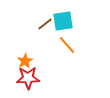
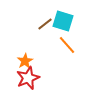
cyan square: rotated 25 degrees clockwise
red star: rotated 20 degrees counterclockwise
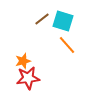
brown line: moved 3 px left, 5 px up
orange star: moved 2 px left; rotated 14 degrees clockwise
red star: rotated 15 degrees clockwise
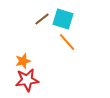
cyan square: moved 2 px up
orange line: moved 3 px up
red star: moved 1 px left, 2 px down
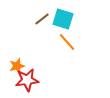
orange star: moved 6 px left, 5 px down
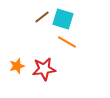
brown line: moved 2 px up
orange line: rotated 18 degrees counterclockwise
red star: moved 17 px right, 11 px up
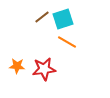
cyan square: rotated 35 degrees counterclockwise
orange star: rotated 21 degrees clockwise
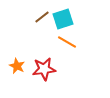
orange star: rotated 21 degrees clockwise
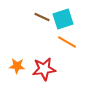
brown line: rotated 63 degrees clockwise
orange star: rotated 21 degrees counterclockwise
